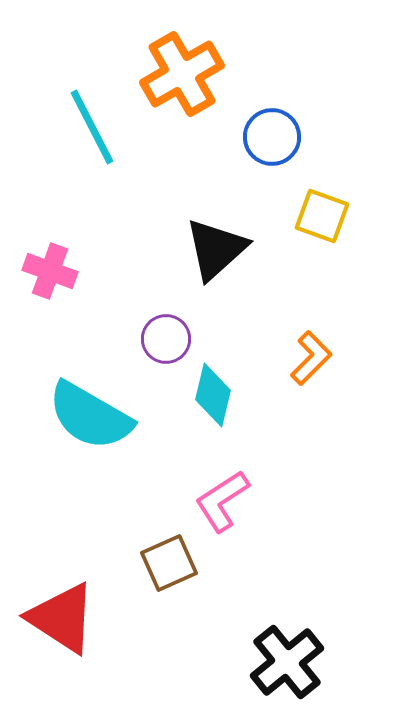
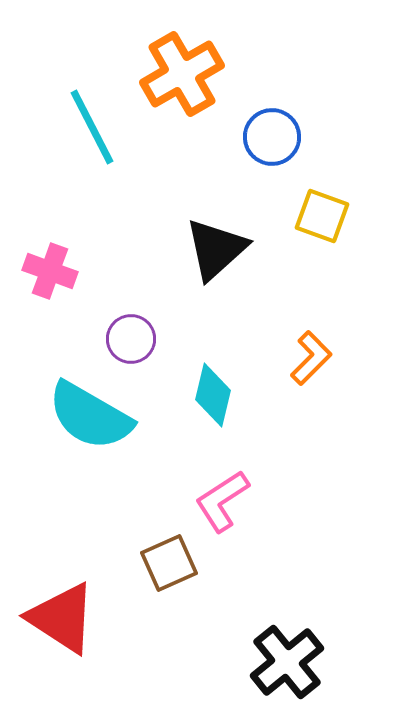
purple circle: moved 35 px left
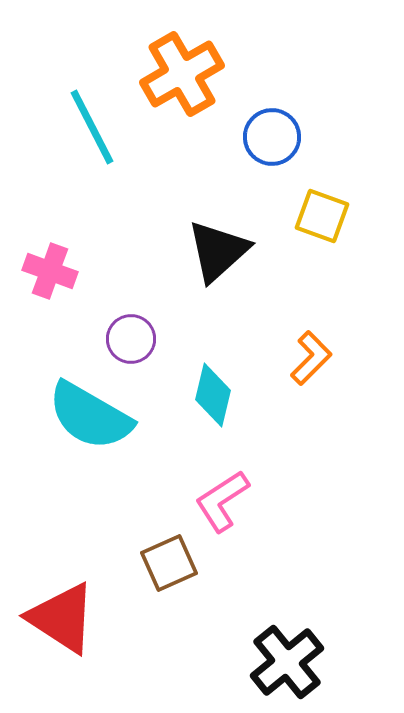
black triangle: moved 2 px right, 2 px down
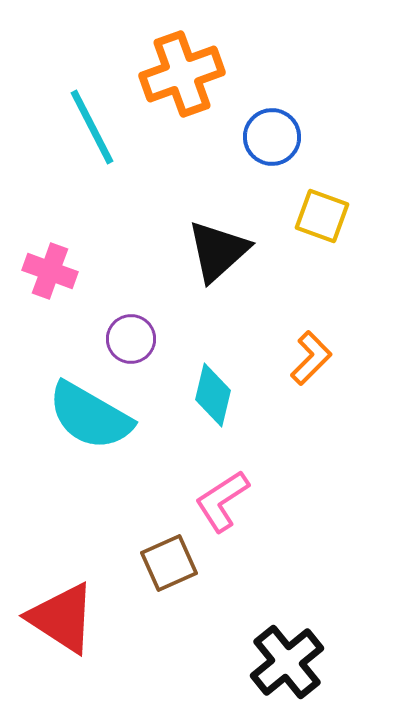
orange cross: rotated 10 degrees clockwise
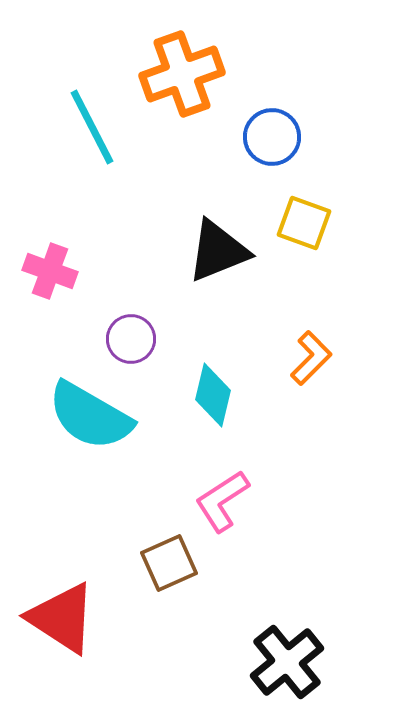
yellow square: moved 18 px left, 7 px down
black triangle: rotated 20 degrees clockwise
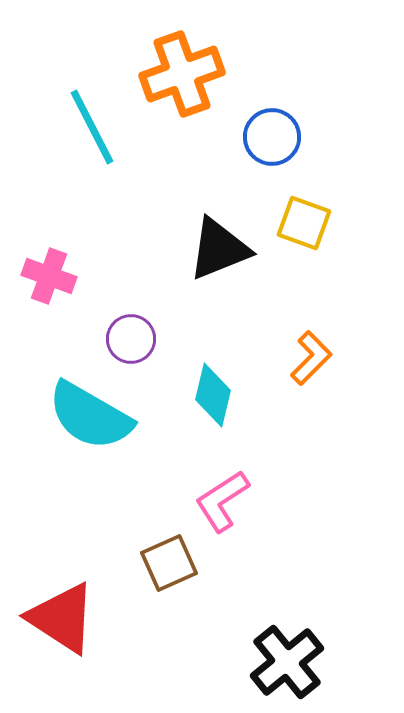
black triangle: moved 1 px right, 2 px up
pink cross: moved 1 px left, 5 px down
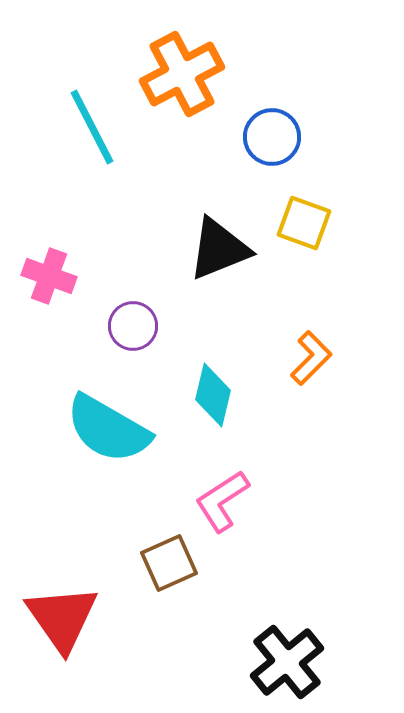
orange cross: rotated 8 degrees counterclockwise
purple circle: moved 2 px right, 13 px up
cyan semicircle: moved 18 px right, 13 px down
red triangle: rotated 22 degrees clockwise
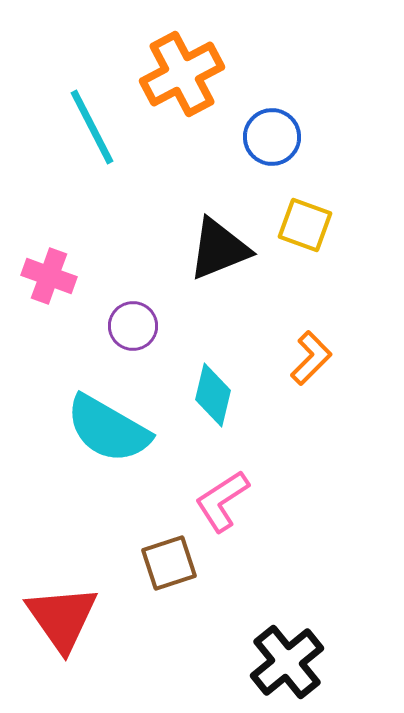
yellow square: moved 1 px right, 2 px down
brown square: rotated 6 degrees clockwise
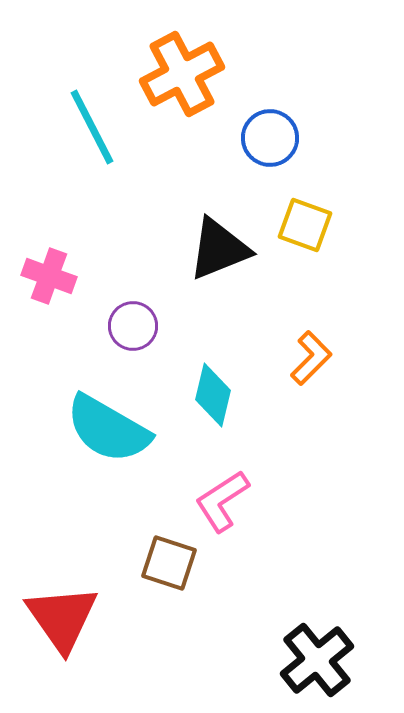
blue circle: moved 2 px left, 1 px down
brown square: rotated 36 degrees clockwise
black cross: moved 30 px right, 2 px up
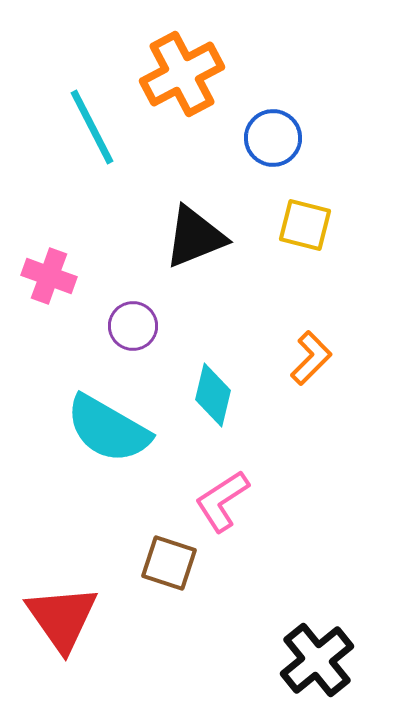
blue circle: moved 3 px right
yellow square: rotated 6 degrees counterclockwise
black triangle: moved 24 px left, 12 px up
